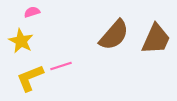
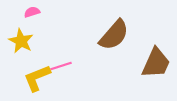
brown trapezoid: moved 24 px down
yellow L-shape: moved 7 px right
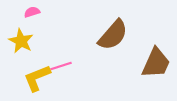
brown semicircle: moved 1 px left
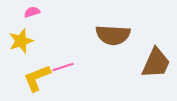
brown semicircle: rotated 52 degrees clockwise
yellow star: rotated 25 degrees clockwise
pink line: moved 2 px right, 1 px down
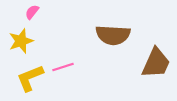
pink semicircle: rotated 35 degrees counterclockwise
yellow L-shape: moved 7 px left
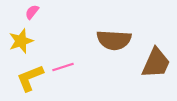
brown semicircle: moved 1 px right, 5 px down
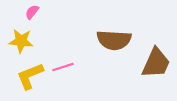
yellow star: rotated 25 degrees clockwise
yellow L-shape: moved 2 px up
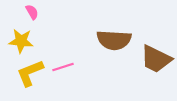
pink semicircle: rotated 112 degrees clockwise
brown trapezoid: moved 4 px up; rotated 92 degrees clockwise
yellow L-shape: moved 3 px up
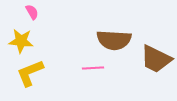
pink line: moved 30 px right, 1 px down; rotated 15 degrees clockwise
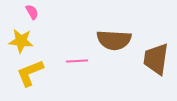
brown trapezoid: rotated 72 degrees clockwise
pink line: moved 16 px left, 7 px up
